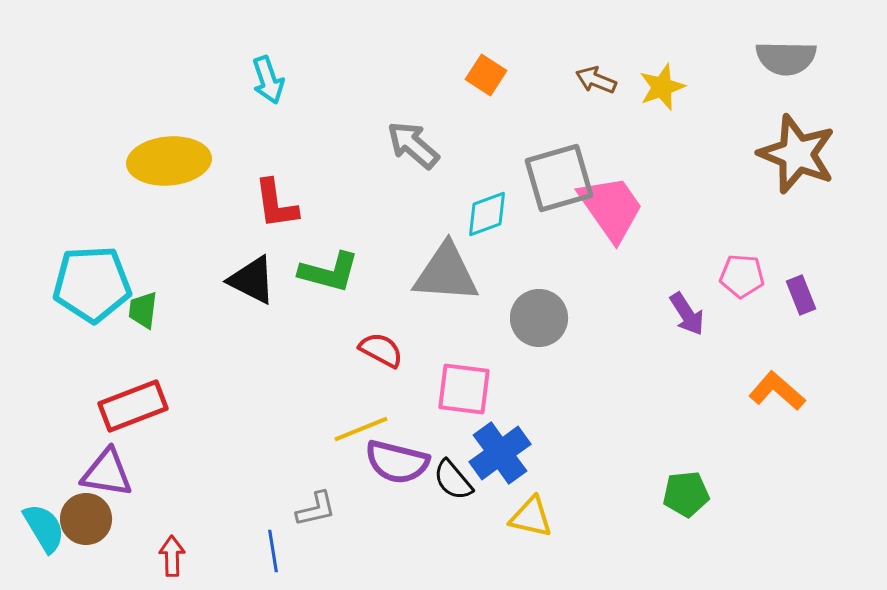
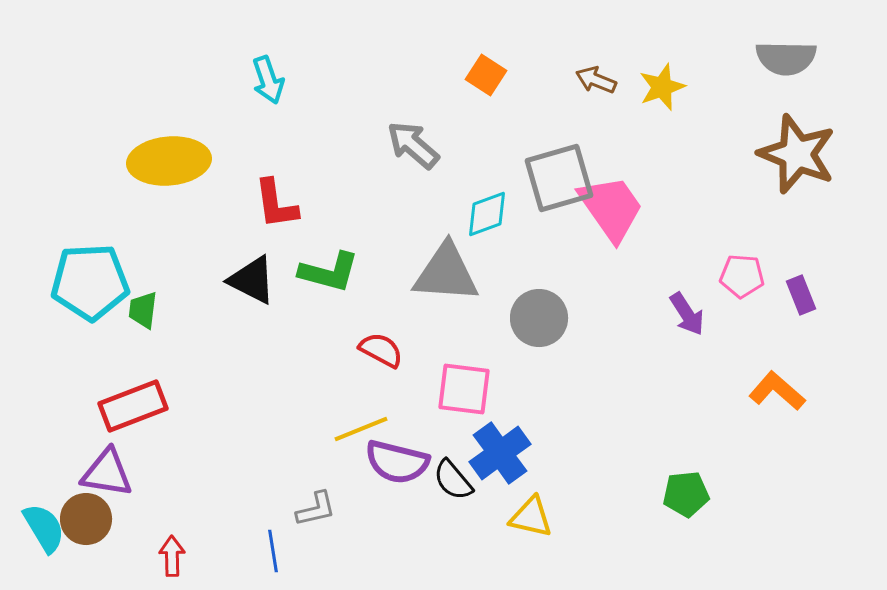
cyan pentagon: moved 2 px left, 2 px up
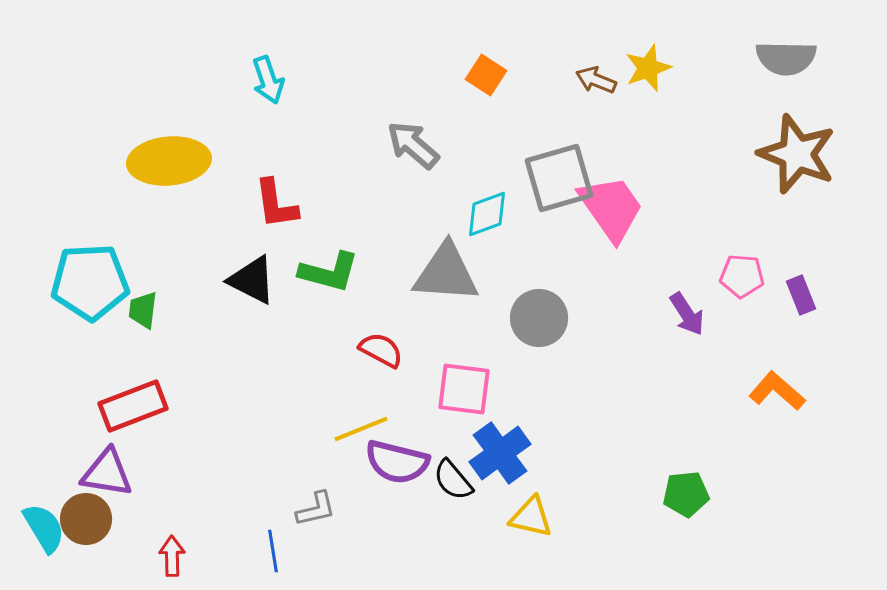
yellow star: moved 14 px left, 19 px up
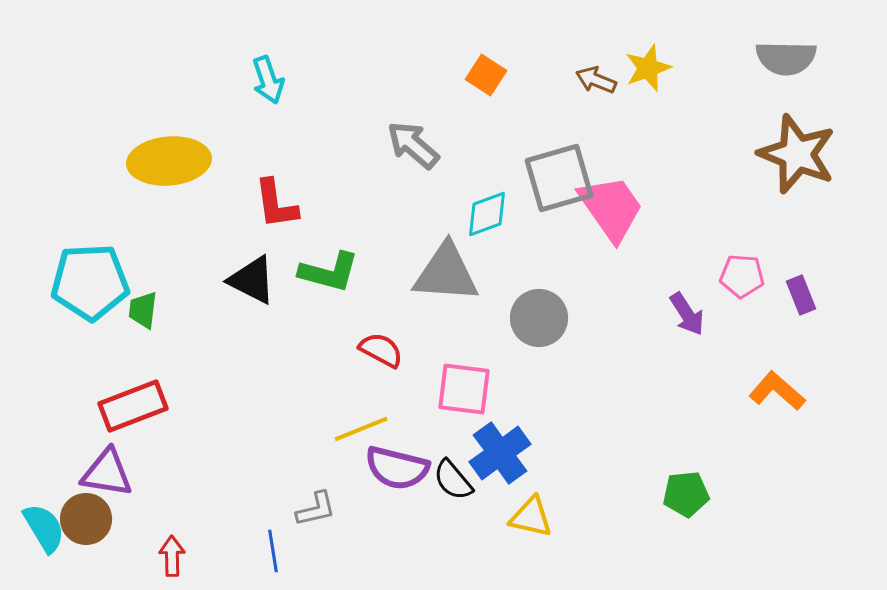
purple semicircle: moved 6 px down
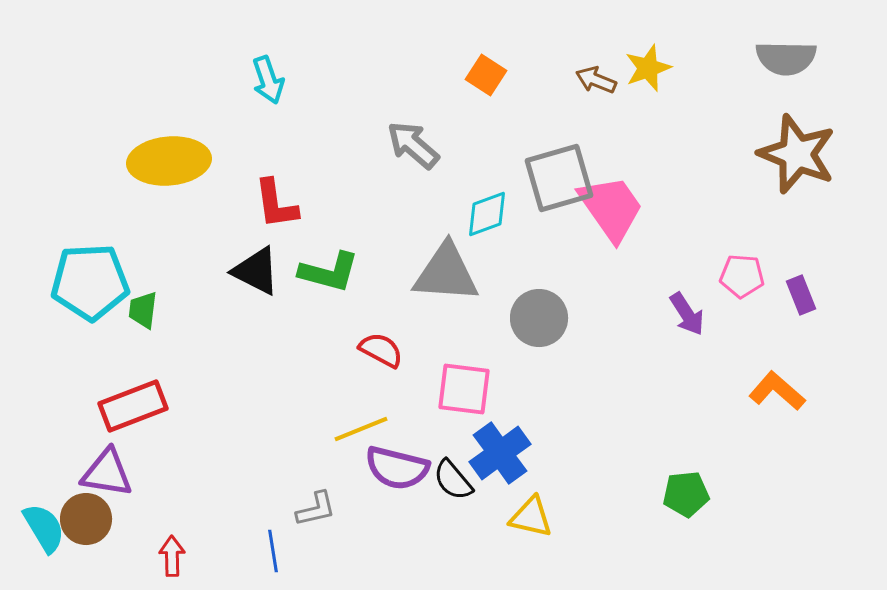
black triangle: moved 4 px right, 9 px up
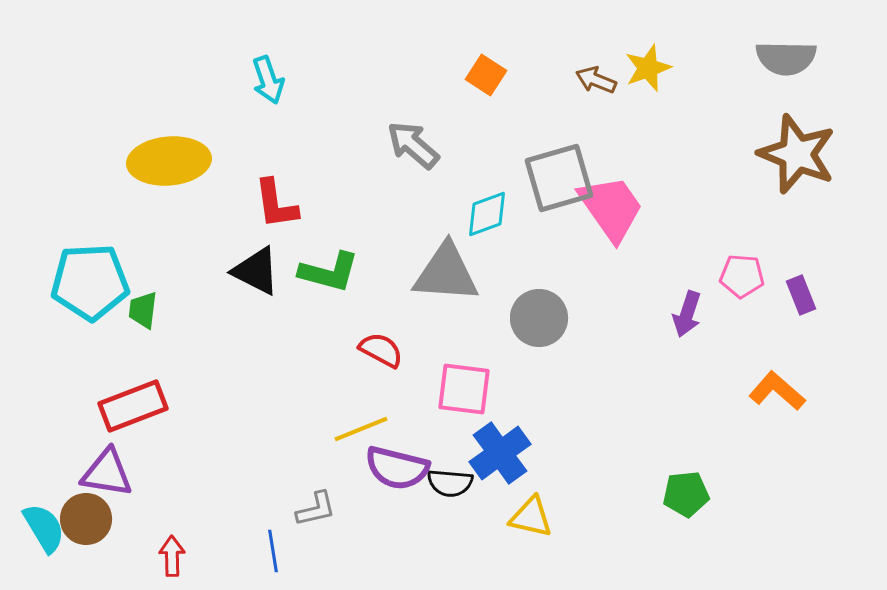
purple arrow: rotated 51 degrees clockwise
black semicircle: moved 3 px left, 3 px down; rotated 45 degrees counterclockwise
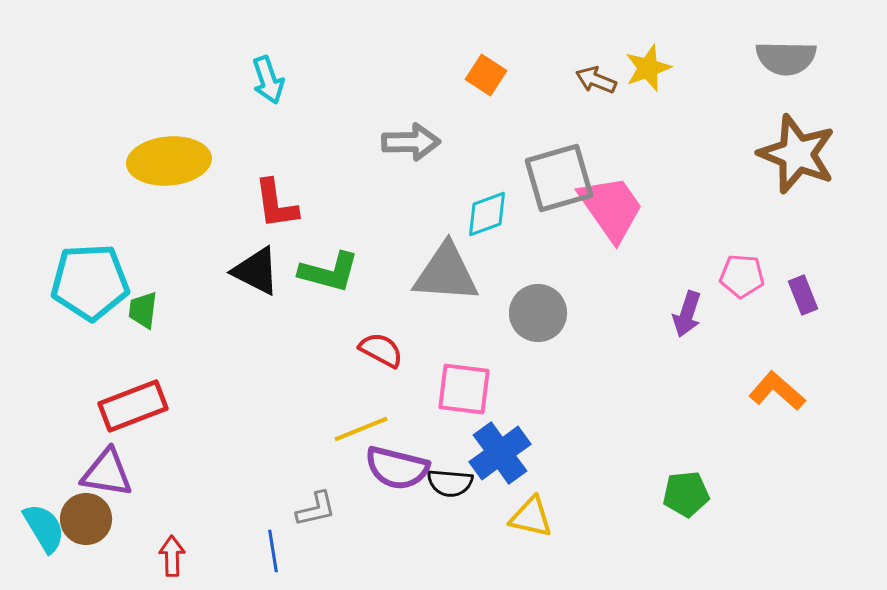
gray arrow: moved 2 px left, 3 px up; rotated 138 degrees clockwise
purple rectangle: moved 2 px right
gray circle: moved 1 px left, 5 px up
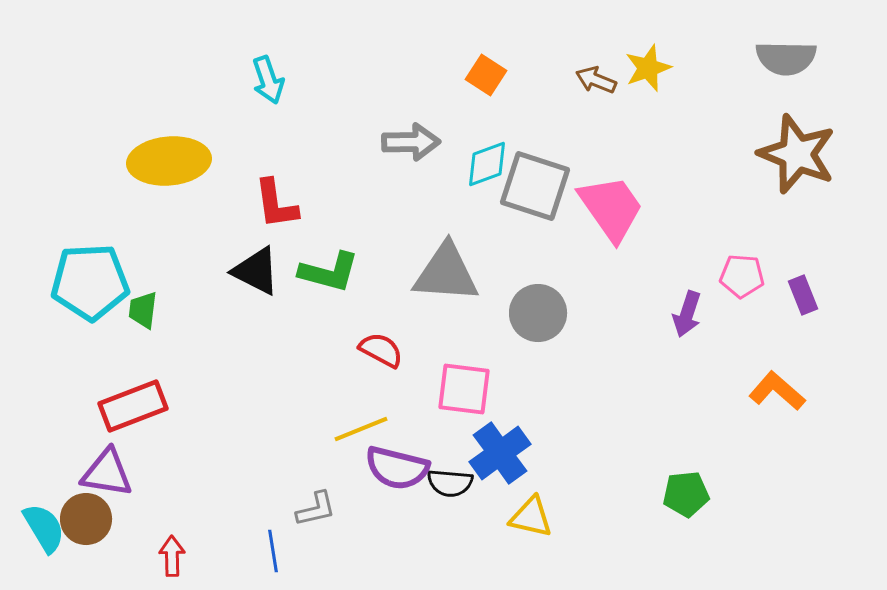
gray square: moved 24 px left, 8 px down; rotated 34 degrees clockwise
cyan diamond: moved 50 px up
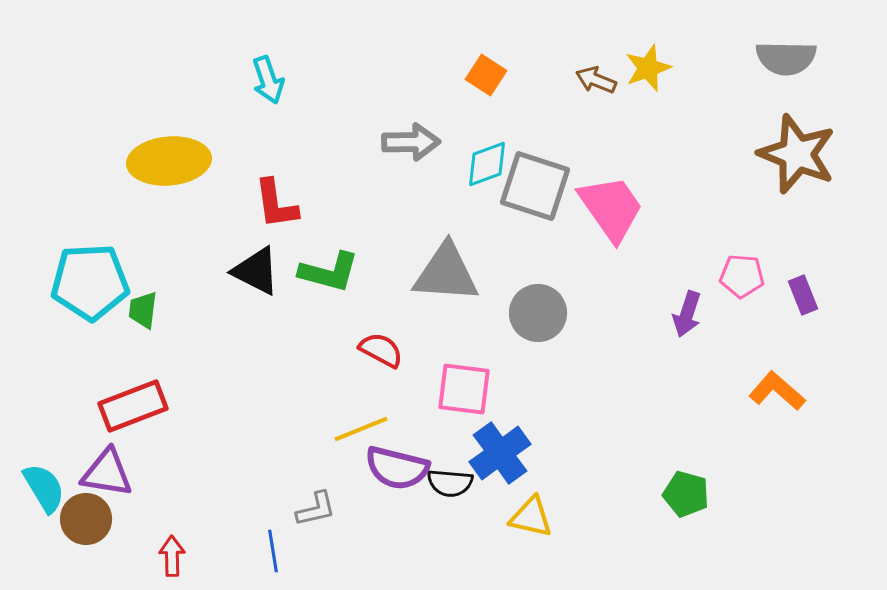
green pentagon: rotated 21 degrees clockwise
cyan semicircle: moved 40 px up
